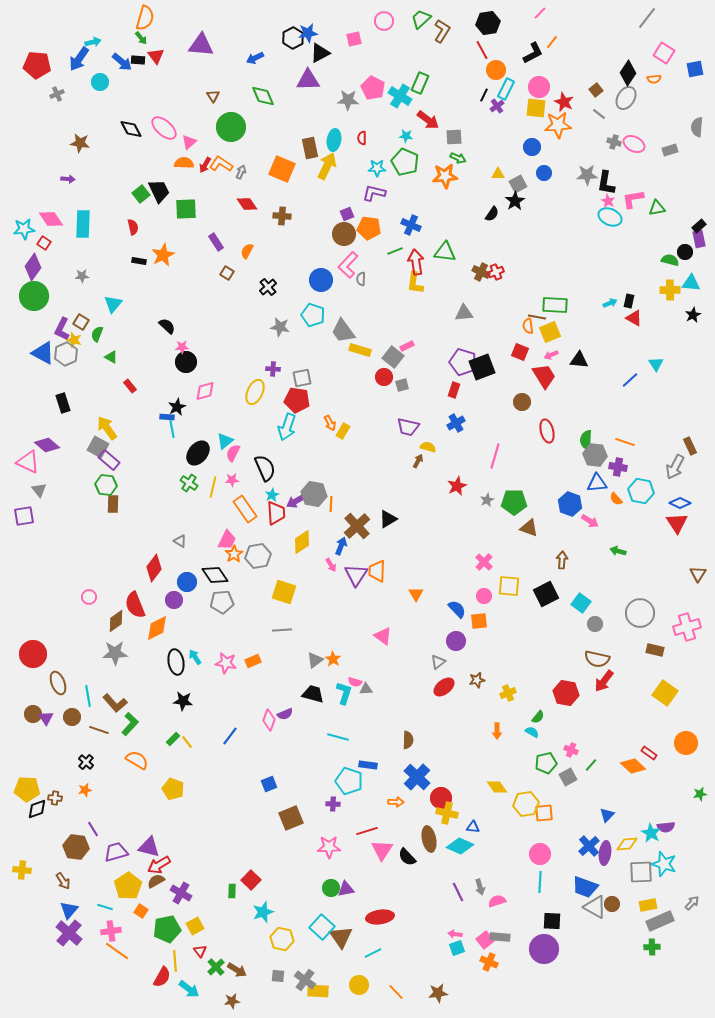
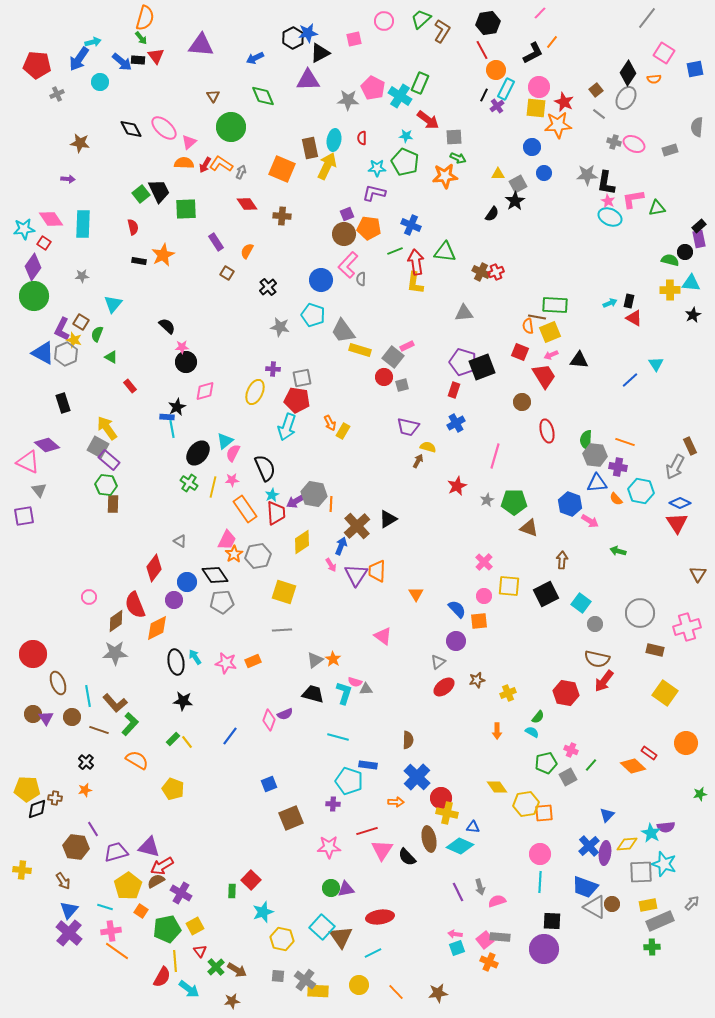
red arrow at (159, 865): moved 3 px right, 1 px down
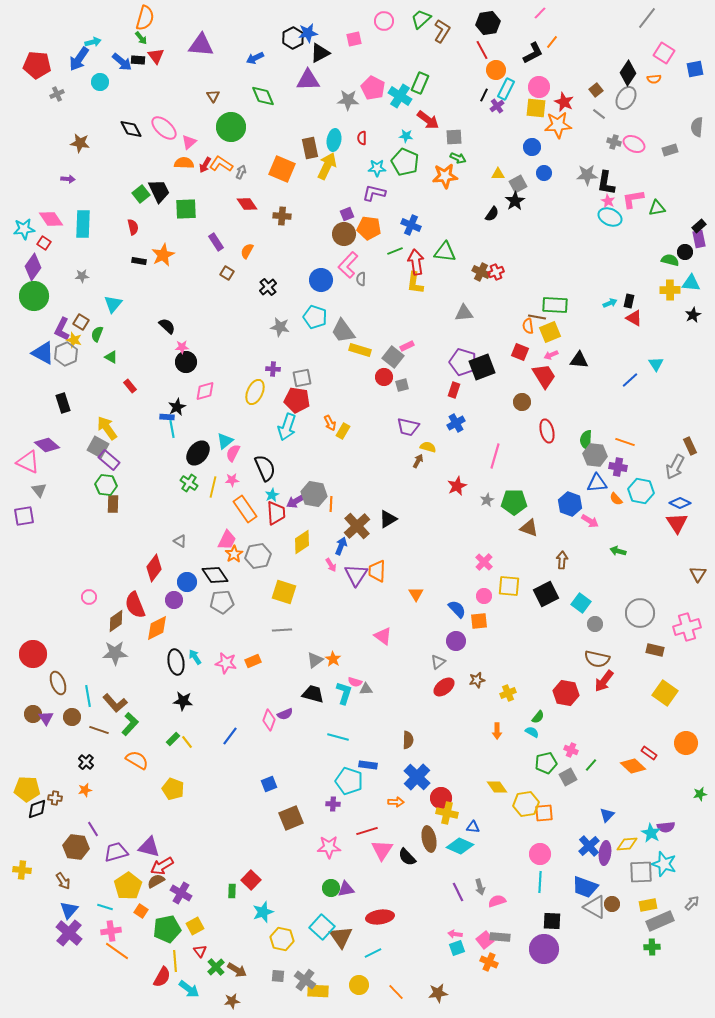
cyan pentagon at (313, 315): moved 2 px right, 2 px down
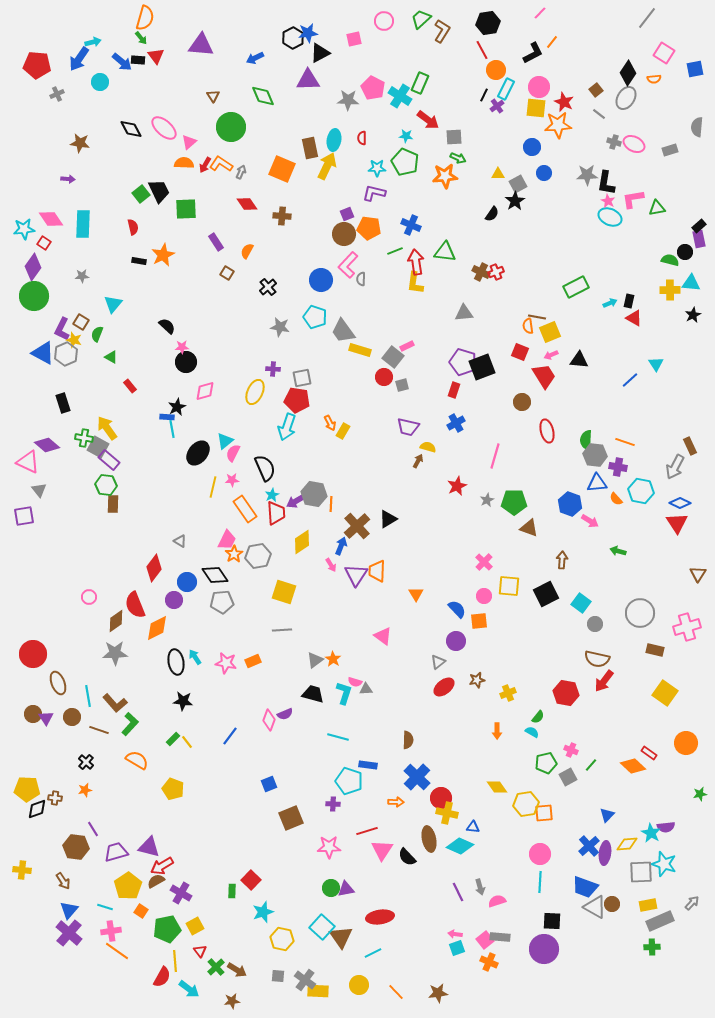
green rectangle at (555, 305): moved 21 px right, 18 px up; rotated 30 degrees counterclockwise
green cross at (189, 483): moved 105 px left, 45 px up; rotated 24 degrees counterclockwise
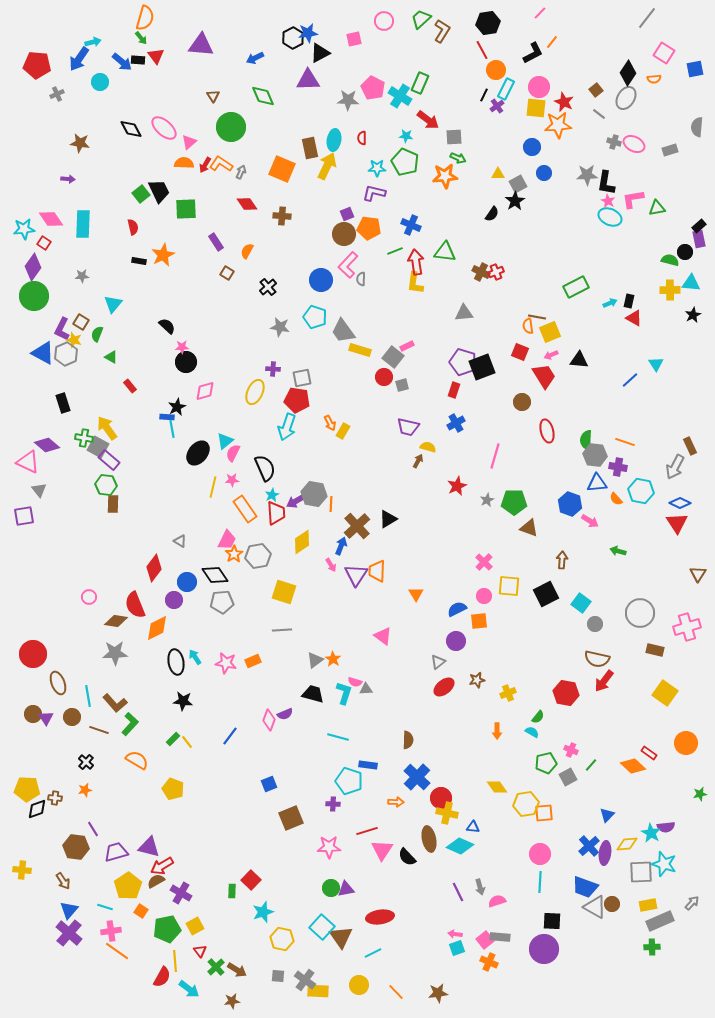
blue semicircle at (457, 609): rotated 72 degrees counterclockwise
brown diamond at (116, 621): rotated 45 degrees clockwise
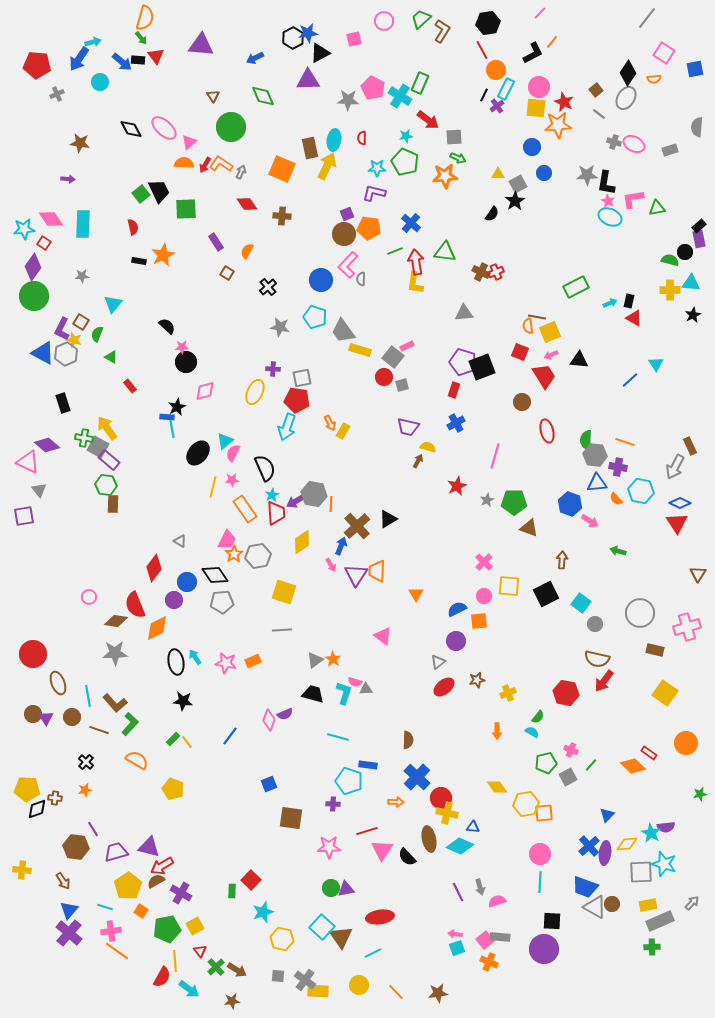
cyan star at (406, 136): rotated 16 degrees counterclockwise
blue cross at (411, 225): moved 2 px up; rotated 18 degrees clockwise
brown square at (291, 818): rotated 30 degrees clockwise
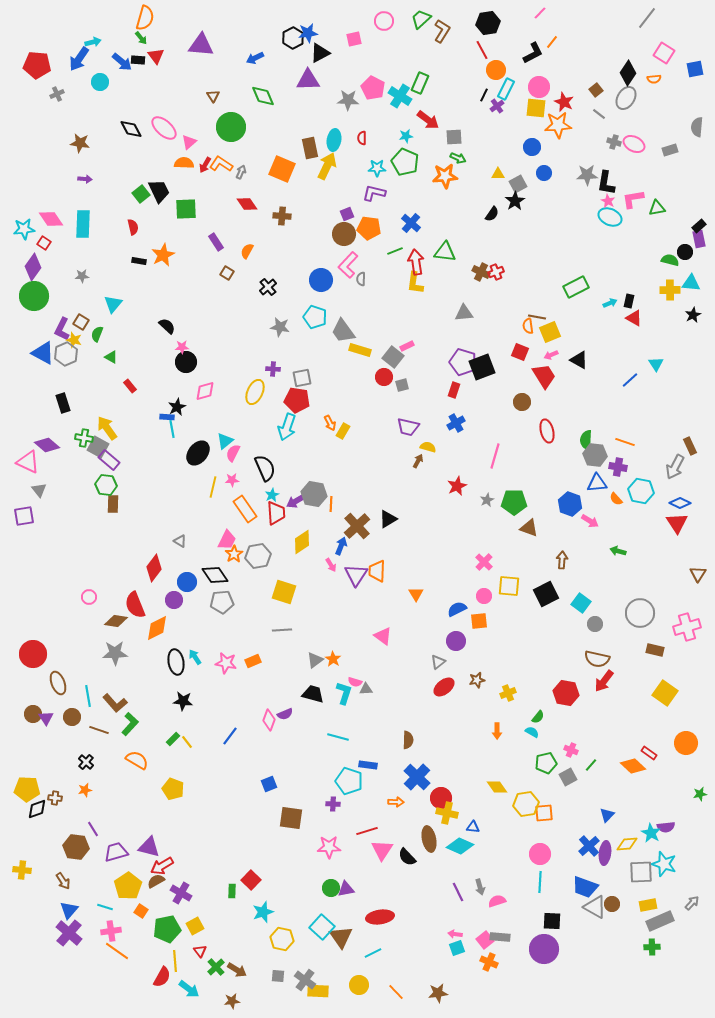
purple arrow at (68, 179): moved 17 px right
black triangle at (579, 360): rotated 24 degrees clockwise
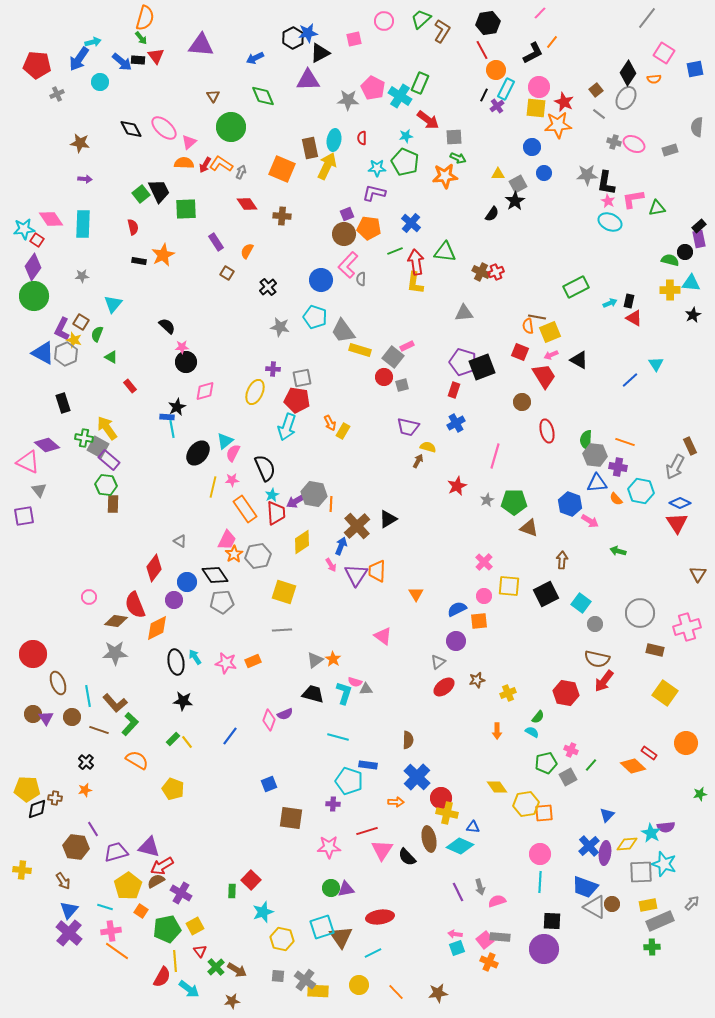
cyan ellipse at (610, 217): moved 5 px down
red square at (44, 243): moved 7 px left, 3 px up
cyan square at (322, 927): rotated 30 degrees clockwise
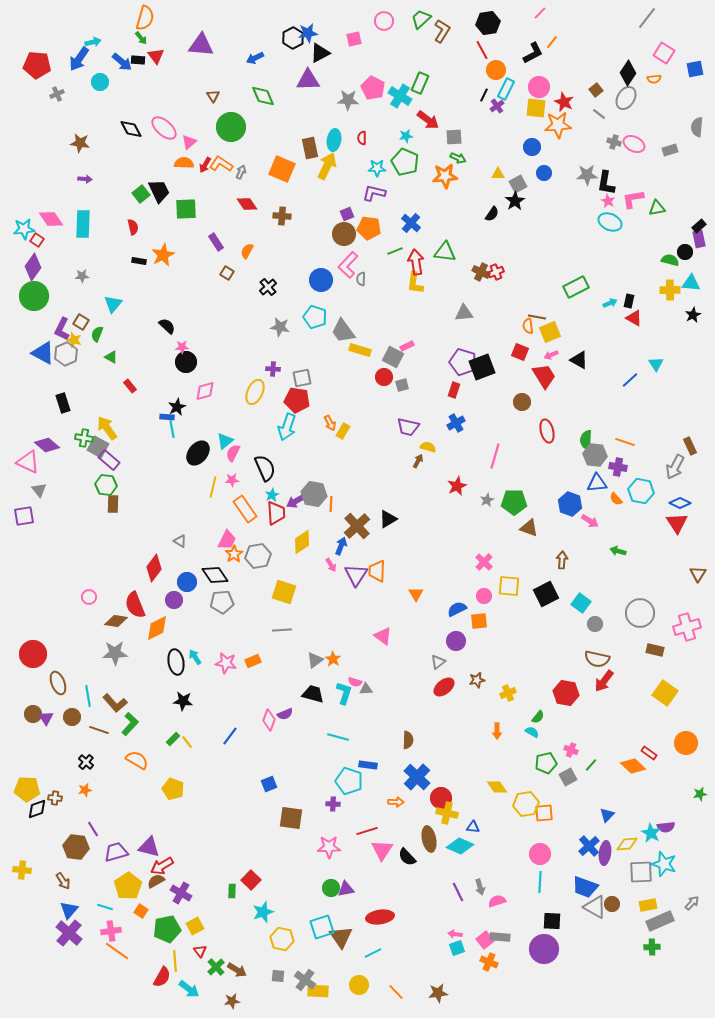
gray square at (393, 357): rotated 10 degrees counterclockwise
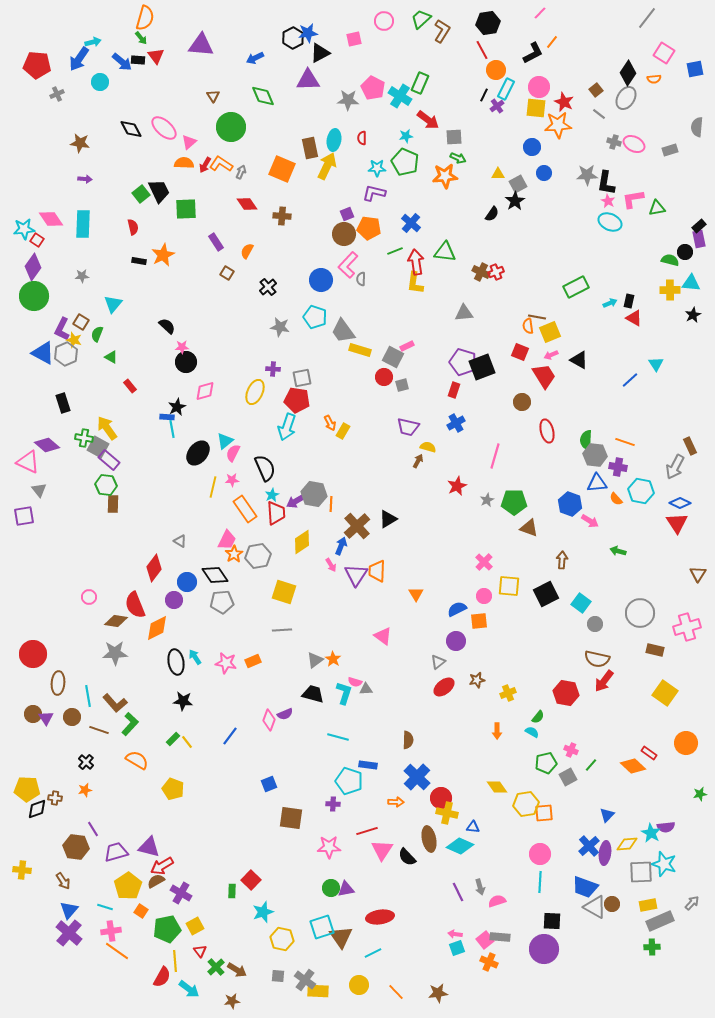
brown ellipse at (58, 683): rotated 25 degrees clockwise
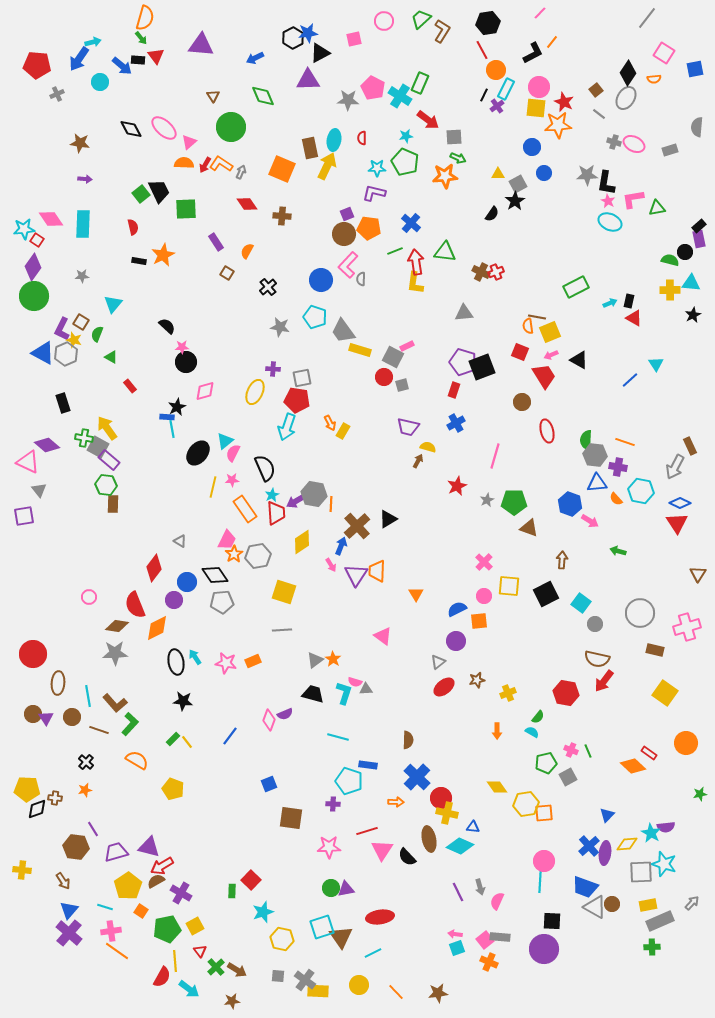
blue arrow at (122, 62): moved 4 px down
brown diamond at (116, 621): moved 1 px right, 5 px down
green line at (591, 765): moved 3 px left, 14 px up; rotated 64 degrees counterclockwise
pink circle at (540, 854): moved 4 px right, 7 px down
pink semicircle at (497, 901): rotated 48 degrees counterclockwise
